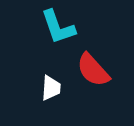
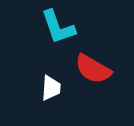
red semicircle: moved 1 px up; rotated 18 degrees counterclockwise
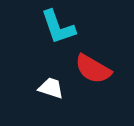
white trapezoid: rotated 76 degrees counterclockwise
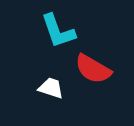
cyan L-shape: moved 4 px down
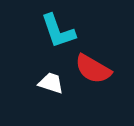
white trapezoid: moved 5 px up
